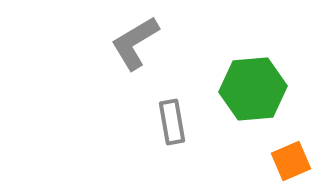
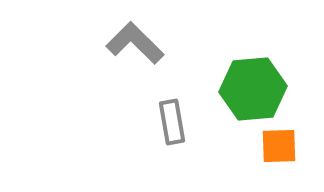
gray L-shape: rotated 76 degrees clockwise
orange square: moved 12 px left, 15 px up; rotated 21 degrees clockwise
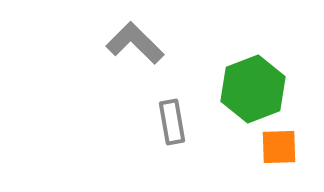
green hexagon: rotated 16 degrees counterclockwise
orange square: moved 1 px down
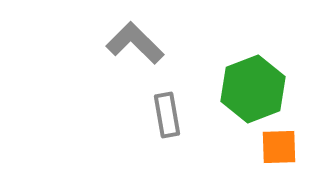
gray rectangle: moved 5 px left, 7 px up
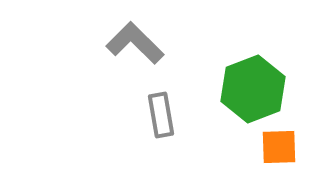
gray rectangle: moved 6 px left
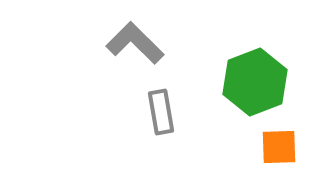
green hexagon: moved 2 px right, 7 px up
gray rectangle: moved 3 px up
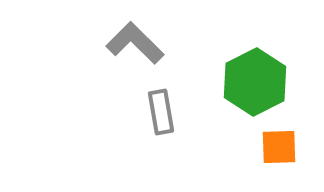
green hexagon: rotated 6 degrees counterclockwise
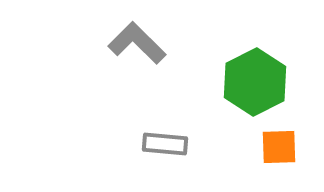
gray L-shape: moved 2 px right
gray rectangle: moved 4 px right, 32 px down; rotated 75 degrees counterclockwise
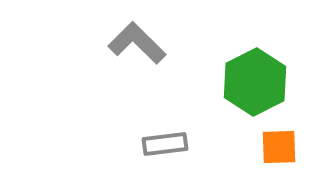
gray rectangle: rotated 12 degrees counterclockwise
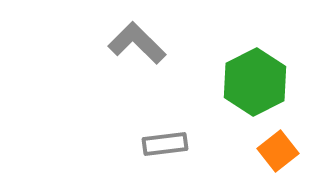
orange square: moved 1 px left, 4 px down; rotated 36 degrees counterclockwise
